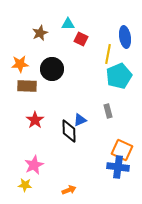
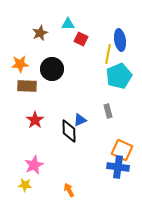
blue ellipse: moved 5 px left, 3 px down
orange arrow: rotated 96 degrees counterclockwise
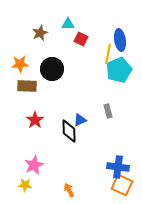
cyan pentagon: moved 6 px up
orange square: moved 35 px down
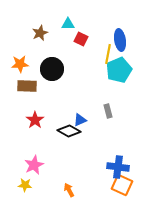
black diamond: rotated 60 degrees counterclockwise
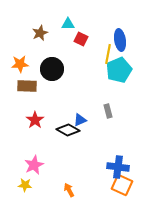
black diamond: moved 1 px left, 1 px up
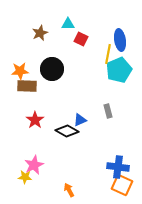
orange star: moved 7 px down
black diamond: moved 1 px left, 1 px down
yellow star: moved 8 px up
